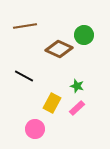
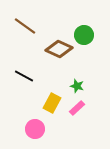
brown line: rotated 45 degrees clockwise
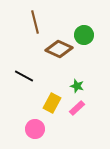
brown line: moved 10 px right, 4 px up; rotated 40 degrees clockwise
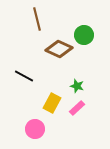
brown line: moved 2 px right, 3 px up
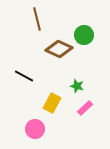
pink rectangle: moved 8 px right
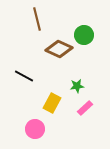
green star: rotated 24 degrees counterclockwise
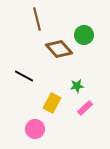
brown diamond: rotated 24 degrees clockwise
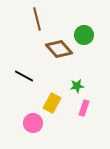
pink rectangle: moved 1 px left; rotated 28 degrees counterclockwise
pink circle: moved 2 px left, 6 px up
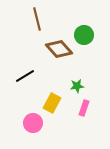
black line: moved 1 px right; rotated 60 degrees counterclockwise
